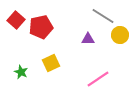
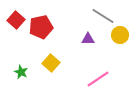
yellow square: rotated 24 degrees counterclockwise
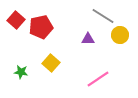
green star: rotated 16 degrees counterclockwise
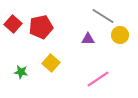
red square: moved 3 px left, 4 px down
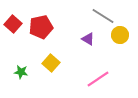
purple triangle: rotated 32 degrees clockwise
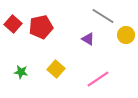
yellow circle: moved 6 px right
yellow square: moved 5 px right, 6 px down
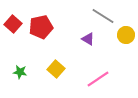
green star: moved 1 px left
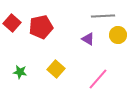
gray line: rotated 35 degrees counterclockwise
red square: moved 1 px left, 1 px up
yellow circle: moved 8 px left
pink line: rotated 15 degrees counterclockwise
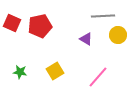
red square: rotated 18 degrees counterclockwise
red pentagon: moved 1 px left, 1 px up
purple triangle: moved 2 px left
yellow square: moved 1 px left, 2 px down; rotated 18 degrees clockwise
pink line: moved 2 px up
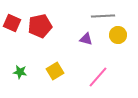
purple triangle: rotated 16 degrees counterclockwise
